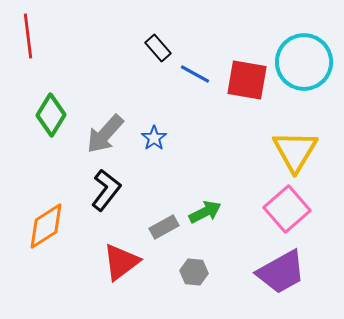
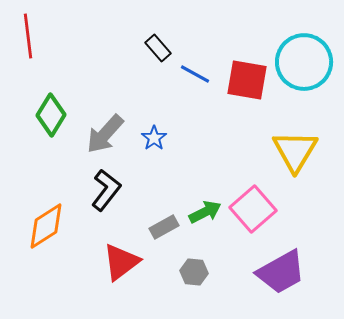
pink square: moved 34 px left
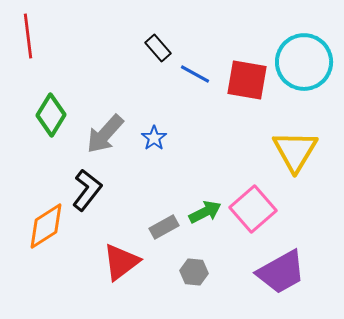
black L-shape: moved 19 px left
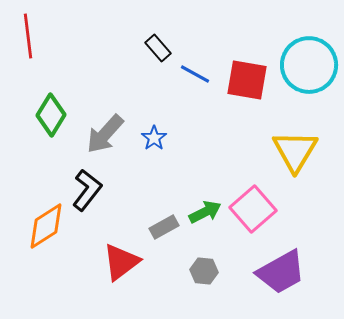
cyan circle: moved 5 px right, 3 px down
gray hexagon: moved 10 px right, 1 px up
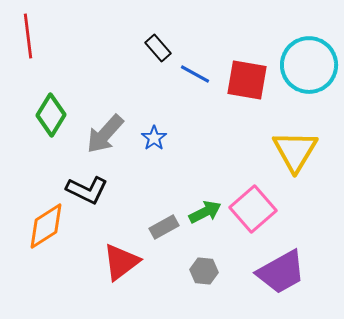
black L-shape: rotated 78 degrees clockwise
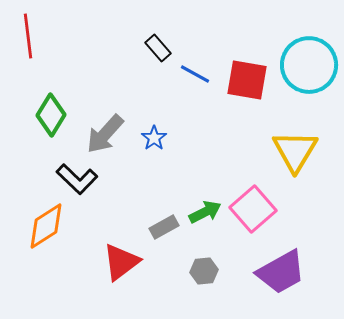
black L-shape: moved 10 px left, 11 px up; rotated 18 degrees clockwise
gray hexagon: rotated 12 degrees counterclockwise
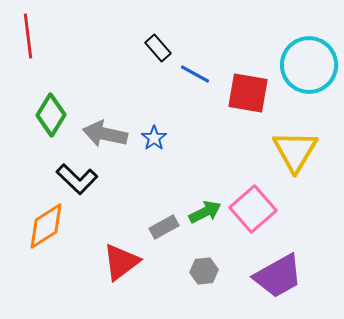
red square: moved 1 px right, 13 px down
gray arrow: rotated 60 degrees clockwise
purple trapezoid: moved 3 px left, 4 px down
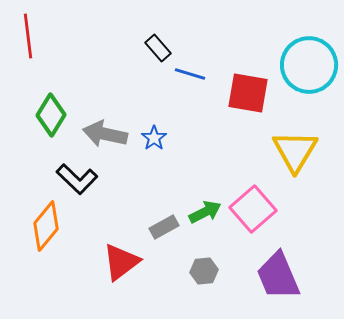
blue line: moved 5 px left; rotated 12 degrees counterclockwise
orange diamond: rotated 18 degrees counterclockwise
purple trapezoid: rotated 96 degrees clockwise
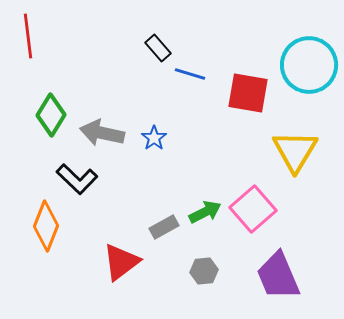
gray arrow: moved 3 px left, 1 px up
orange diamond: rotated 18 degrees counterclockwise
